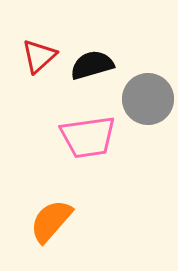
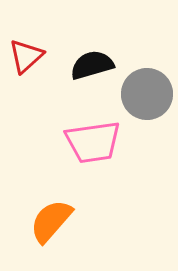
red triangle: moved 13 px left
gray circle: moved 1 px left, 5 px up
pink trapezoid: moved 5 px right, 5 px down
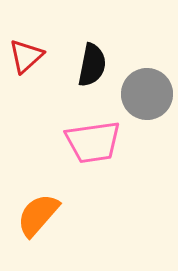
black semicircle: rotated 117 degrees clockwise
orange semicircle: moved 13 px left, 6 px up
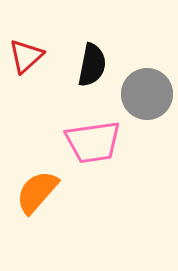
orange semicircle: moved 1 px left, 23 px up
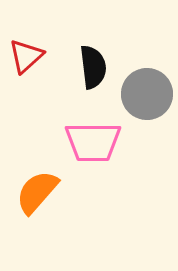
black semicircle: moved 1 px right, 2 px down; rotated 18 degrees counterclockwise
pink trapezoid: rotated 8 degrees clockwise
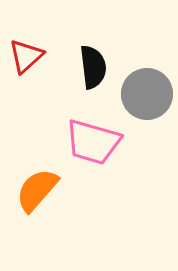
pink trapezoid: rotated 16 degrees clockwise
orange semicircle: moved 2 px up
